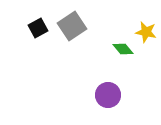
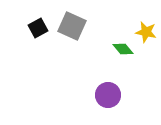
gray square: rotated 32 degrees counterclockwise
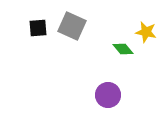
black square: rotated 24 degrees clockwise
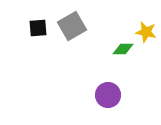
gray square: rotated 36 degrees clockwise
green diamond: rotated 50 degrees counterclockwise
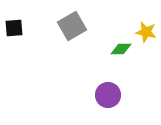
black square: moved 24 px left
green diamond: moved 2 px left
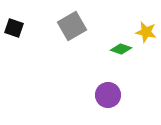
black square: rotated 24 degrees clockwise
green diamond: rotated 20 degrees clockwise
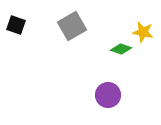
black square: moved 2 px right, 3 px up
yellow star: moved 3 px left
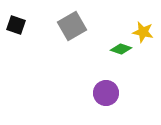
purple circle: moved 2 px left, 2 px up
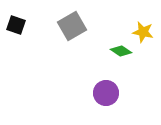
green diamond: moved 2 px down; rotated 15 degrees clockwise
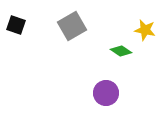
yellow star: moved 2 px right, 2 px up
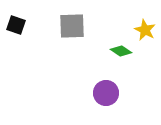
gray square: rotated 28 degrees clockwise
yellow star: rotated 15 degrees clockwise
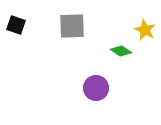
purple circle: moved 10 px left, 5 px up
